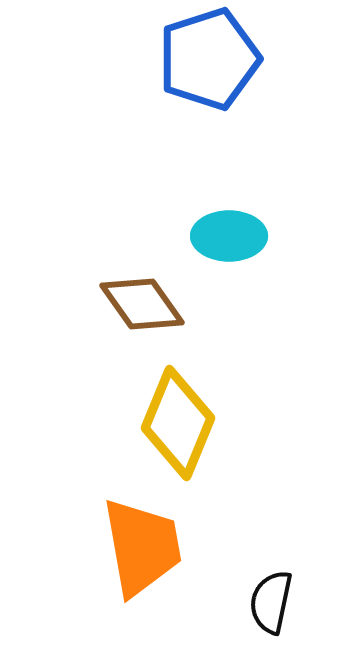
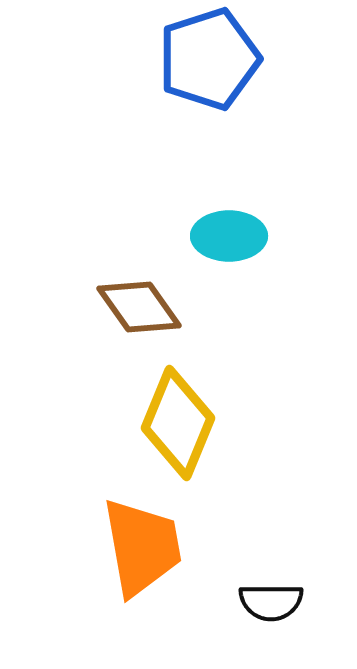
brown diamond: moved 3 px left, 3 px down
black semicircle: rotated 102 degrees counterclockwise
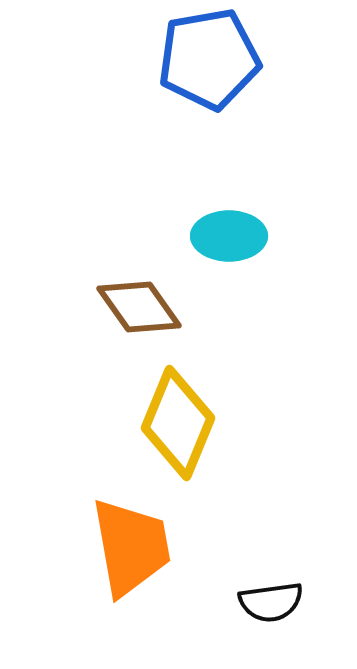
blue pentagon: rotated 8 degrees clockwise
orange trapezoid: moved 11 px left
black semicircle: rotated 8 degrees counterclockwise
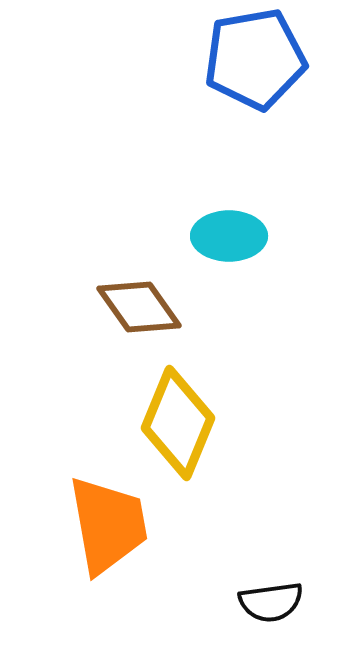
blue pentagon: moved 46 px right
orange trapezoid: moved 23 px left, 22 px up
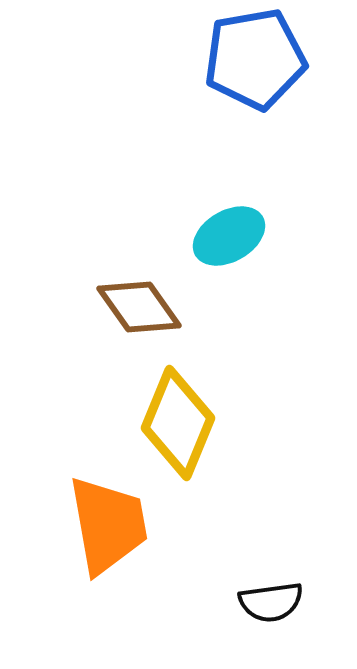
cyan ellipse: rotated 30 degrees counterclockwise
